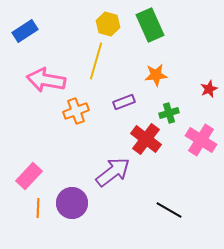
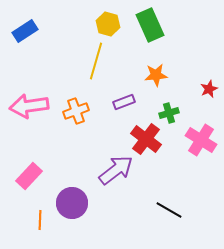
pink arrow: moved 17 px left, 26 px down; rotated 18 degrees counterclockwise
purple arrow: moved 3 px right, 2 px up
orange line: moved 2 px right, 12 px down
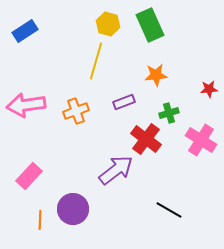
red star: rotated 18 degrees clockwise
pink arrow: moved 3 px left, 1 px up
purple circle: moved 1 px right, 6 px down
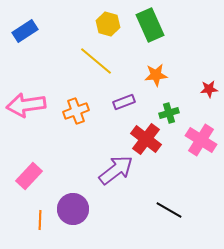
yellow line: rotated 66 degrees counterclockwise
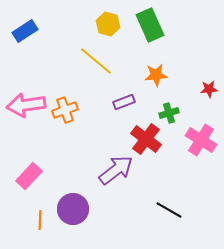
orange cross: moved 11 px left, 1 px up
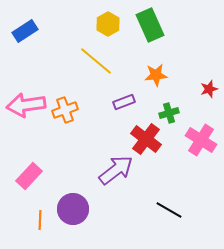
yellow hexagon: rotated 15 degrees clockwise
red star: rotated 12 degrees counterclockwise
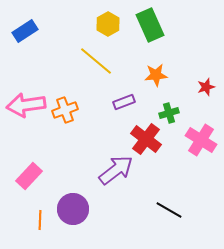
red star: moved 3 px left, 2 px up
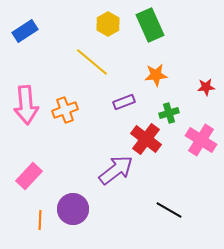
yellow line: moved 4 px left, 1 px down
red star: rotated 12 degrees clockwise
pink arrow: rotated 87 degrees counterclockwise
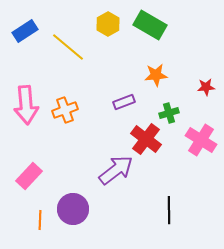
green rectangle: rotated 36 degrees counterclockwise
yellow line: moved 24 px left, 15 px up
black line: rotated 60 degrees clockwise
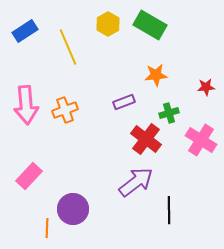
yellow line: rotated 27 degrees clockwise
purple arrow: moved 20 px right, 12 px down
orange line: moved 7 px right, 8 px down
